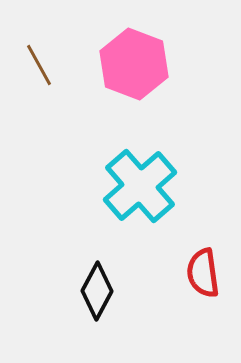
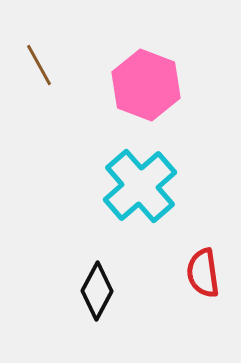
pink hexagon: moved 12 px right, 21 px down
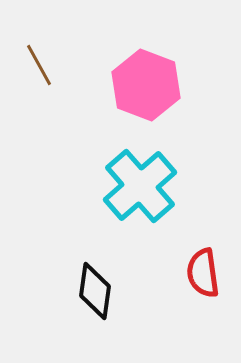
black diamond: moved 2 px left; rotated 20 degrees counterclockwise
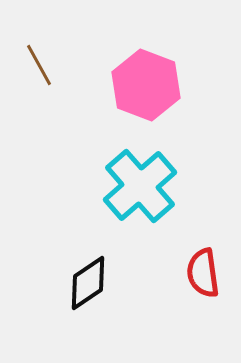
black diamond: moved 7 px left, 8 px up; rotated 48 degrees clockwise
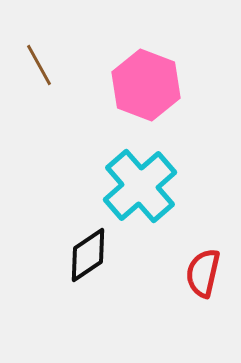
red semicircle: rotated 21 degrees clockwise
black diamond: moved 28 px up
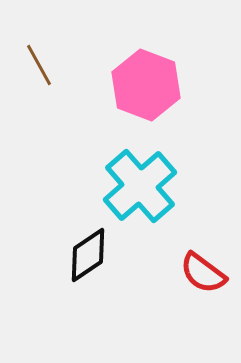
red semicircle: rotated 66 degrees counterclockwise
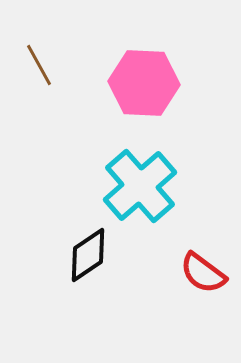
pink hexagon: moved 2 px left, 2 px up; rotated 18 degrees counterclockwise
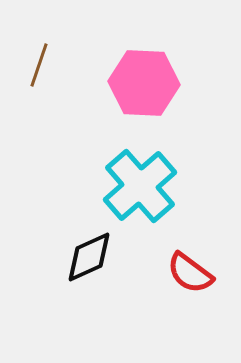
brown line: rotated 48 degrees clockwise
black diamond: moved 1 px right, 2 px down; rotated 10 degrees clockwise
red semicircle: moved 13 px left
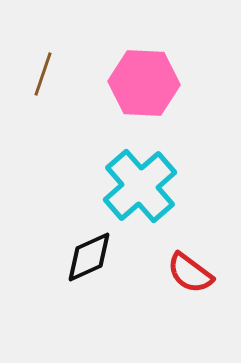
brown line: moved 4 px right, 9 px down
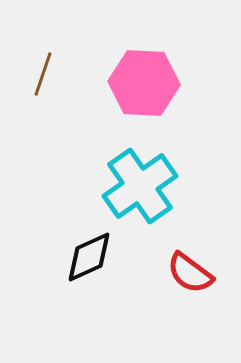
cyan cross: rotated 6 degrees clockwise
